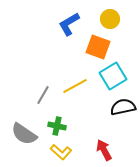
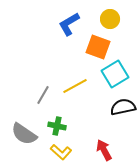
cyan square: moved 2 px right, 2 px up
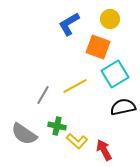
yellow L-shape: moved 16 px right, 11 px up
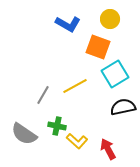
blue L-shape: moved 1 px left; rotated 120 degrees counterclockwise
red arrow: moved 4 px right, 1 px up
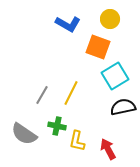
cyan square: moved 2 px down
yellow line: moved 4 px left, 7 px down; rotated 35 degrees counterclockwise
gray line: moved 1 px left
yellow L-shape: rotated 60 degrees clockwise
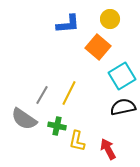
blue L-shape: rotated 35 degrees counterclockwise
orange square: rotated 20 degrees clockwise
cyan square: moved 7 px right
yellow line: moved 2 px left
gray semicircle: moved 15 px up
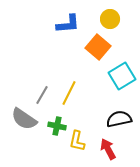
black semicircle: moved 4 px left, 12 px down
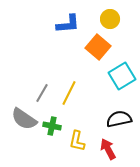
gray line: moved 2 px up
green cross: moved 5 px left
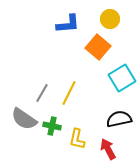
cyan square: moved 2 px down
yellow L-shape: moved 2 px up
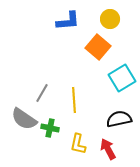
blue L-shape: moved 3 px up
yellow line: moved 5 px right, 7 px down; rotated 30 degrees counterclockwise
green cross: moved 2 px left, 2 px down
yellow L-shape: moved 1 px right, 5 px down
